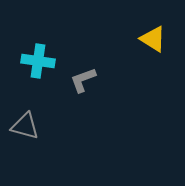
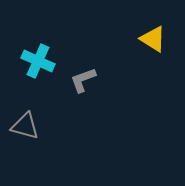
cyan cross: rotated 16 degrees clockwise
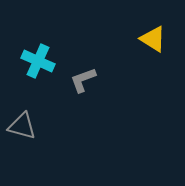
gray triangle: moved 3 px left
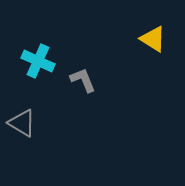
gray L-shape: rotated 88 degrees clockwise
gray triangle: moved 3 px up; rotated 16 degrees clockwise
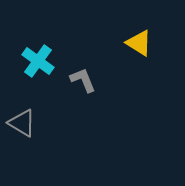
yellow triangle: moved 14 px left, 4 px down
cyan cross: rotated 12 degrees clockwise
